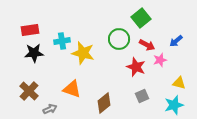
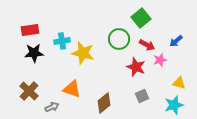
gray arrow: moved 2 px right, 2 px up
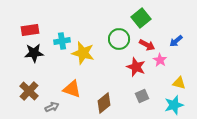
pink star: rotated 24 degrees counterclockwise
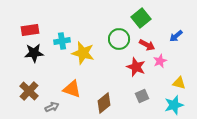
blue arrow: moved 5 px up
pink star: moved 1 px down; rotated 16 degrees clockwise
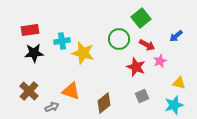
orange triangle: moved 1 px left, 2 px down
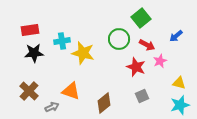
cyan star: moved 6 px right
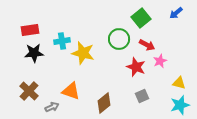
blue arrow: moved 23 px up
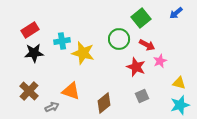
red rectangle: rotated 24 degrees counterclockwise
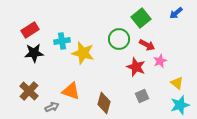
yellow triangle: moved 2 px left; rotated 24 degrees clockwise
brown diamond: rotated 35 degrees counterclockwise
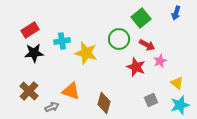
blue arrow: rotated 32 degrees counterclockwise
yellow star: moved 3 px right
gray square: moved 9 px right, 4 px down
